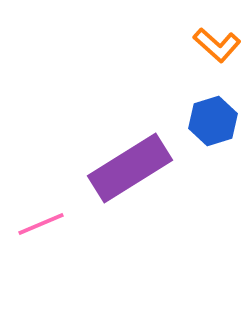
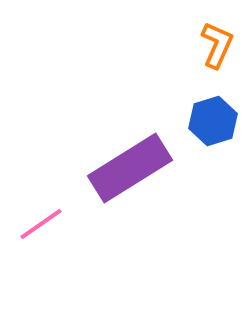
orange L-shape: rotated 108 degrees counterclockwise
pink line: rotated 12 degrees counterclockwise
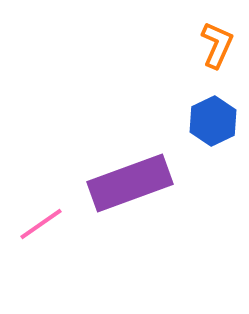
blue hexagon: rotated 9 degrees counterclockwise
purple rectangle: moved 15 px down; rotated 12 degrees clockwise
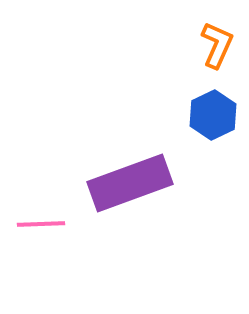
blue hexagon: moved 6 px up
pink line: rotated 33 degrees clockwise
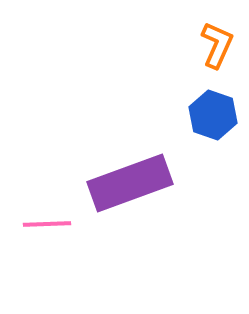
blue hexagon: rotated 15 degrees counterclockwise
pink line: moved 6 px right
